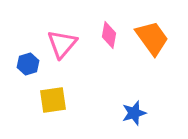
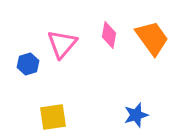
yellow square: moved 17 px down
blue star: moved 2 px right, 2 px down
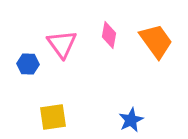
orange trapezoid: moved 4 px right, 3 px down
pink triangle: rotated 16 degrees counterclockwise
blue hexagon: rotated 20 degrees clockwise
blue star: moved 5 px left, 5 px down; rotated 10 degrees counterclockwise
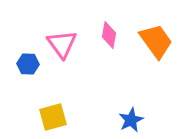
yellow square: rotated 8 degrees counterclockwise
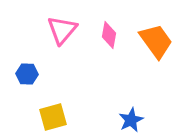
pink triangle: moved 14 px up; rotated 16 degrees clockwise
blue hexagon: moved 1 px left, 10 px down
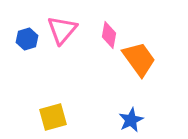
orange trapezoid: moved 17 px left, 18 px down
blue hexagon: moved 35 px up; rotated 20 degrees counterclockwise
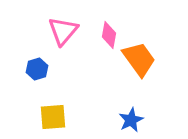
pink triangle: moved 1 px right, 1 px down
blue hexagon: moved 10 px right, 30 px down
yellow square: rotated 12 degrees clockwise
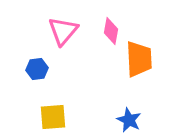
pink diamond: moved 2 px right, 4 px up
orange trapezoid: rotated 33 degrees clockwise
blue hexagon: rotated 10 degrees clockwise
blue star: moved 2 px left; rotated 20 degrees counterclockwise
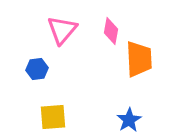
pink triangle: moved 1 px left, 1 px up
blue star: rotated 15 degrees clockwise
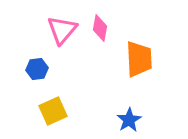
pink diamond: moved 11 px left, 3 px up
yellow square: moved 6 px up; rotated 20 degrees counterclockwise
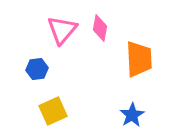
blue star: moved 3 px right, 5 px up
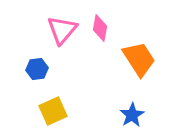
orange trapezoid: rotated 30 degrees counterclockwise
